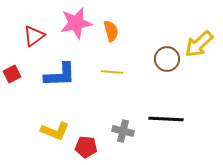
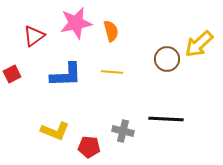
blue L-shape: moved 6 px right
red pentagon: moved 3 px right
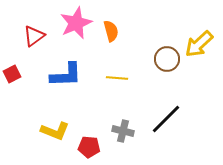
pink star: rotated 12 degrees counterclockwise
yellow line: moved 5 px right, 6 px down
black line: rotated 48 degrees counterclockwise
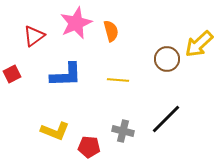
yellow line: moved 1 px right, 2 px down
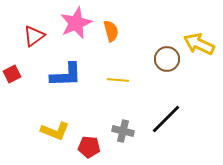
yellow arrow: rotated 68 degrees clockwise
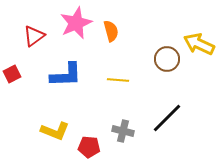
black line: moved 1 px right, 1 px up
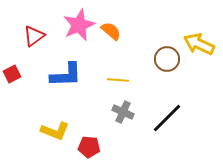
pink star: moved 3 px right, 2 px down
orange semicircle: rotated 35 degrees counterclockwise
gray cross: moved 19 px up; rotated 10 degrees clockwise
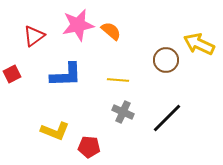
pink star: moved 1 px left; rotated 12 degrees clockwise
brown circle: moved 1 px left, 1 px down
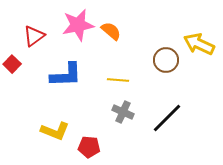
red square: moved 10 px up; rotated 18 degrees counterclockwise
